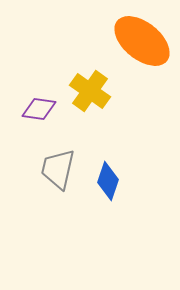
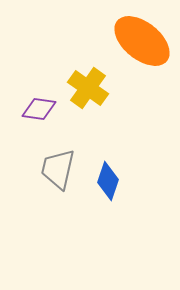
yellow cross: moved 2 px left, 3 px up
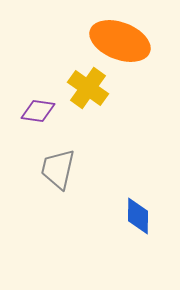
orange ellipse: moved 22 px left; rotated 18 degrees counterclockwise
purple diamond: moved 1 px left, 2 px down
blue diamond: moved 30 px right, 35 px down; rotated 18 degrees counterclockwise
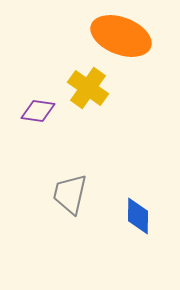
orange ellipse: moved 1 px right, 5 px up
gray trapezoid: moved 12 px right, 25 px down
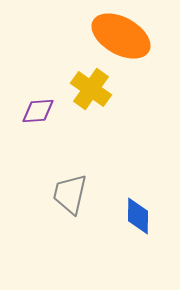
orange ellipse: rotated 8 degrees clockwise
yellow cross: moved 3 px right, 1 px down
purple diamond: rotated 12 degrees counterclockwise
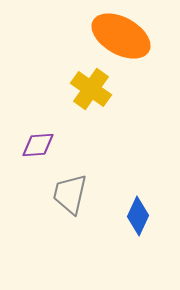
purple diamond: moved 34 px down
blue diamond: rotated 24 degrees clockwise
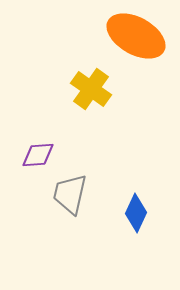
orange ellipse: moved 15 px right
purple diamond: moved 10 px down
blue diamond: moved 2 px left, 3 px up
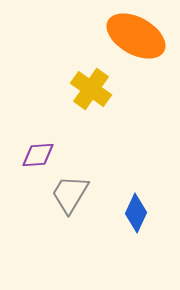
gray trapezoid: rotated 18 degrees clockwise
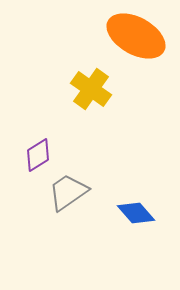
purple diamond: rotated 28 degrees counterclockwise
gray trapezoid: moved 2 px left, 2 px up; rotated 24 degrees clockwise
blue diamond: rotated 66 degrees counterclockwise
